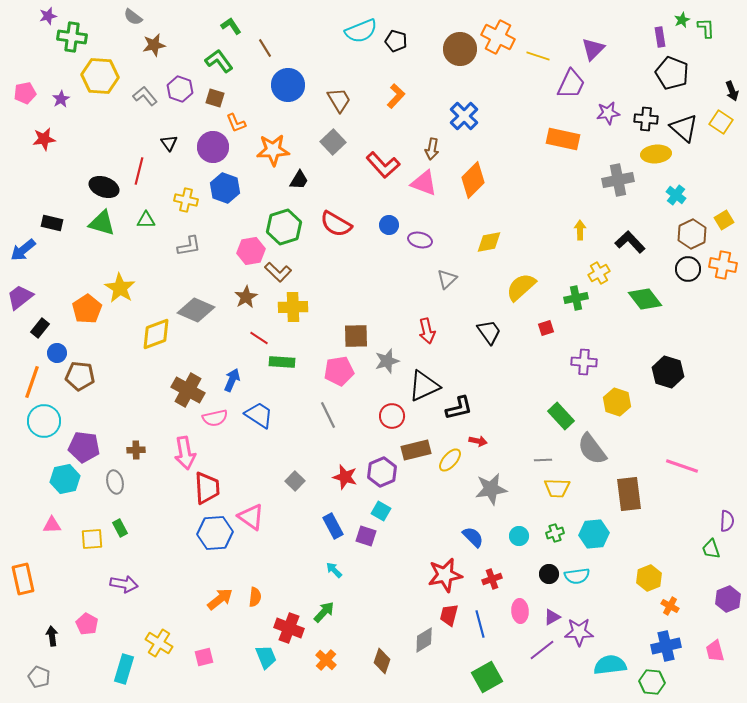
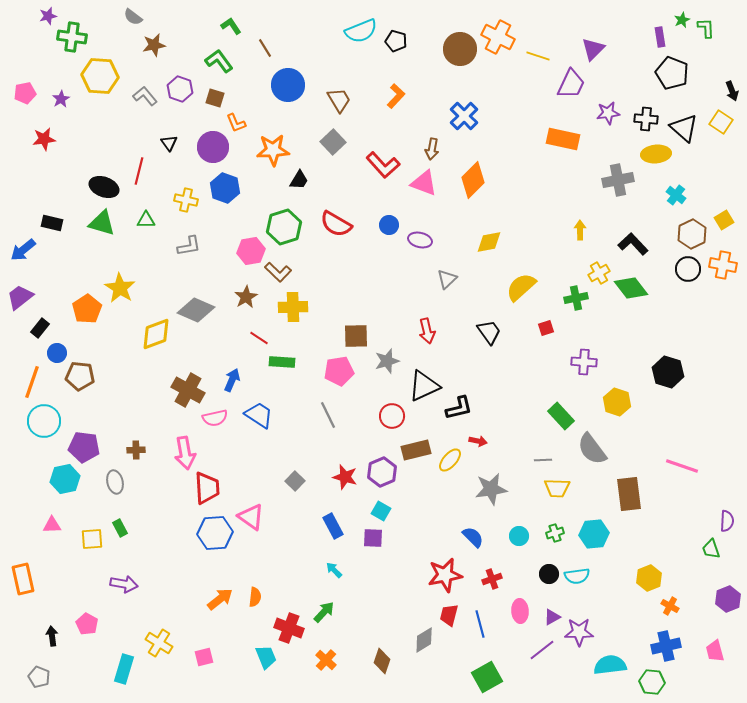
black L-shape at (630, 242): moved 3 px right, 2 px down
green diamond at (645, 299): moved 14 px left, 11 px up
purple square at (366, 536): moved 7 px right, 2 px down; rotated 15 degrees counterclockwise
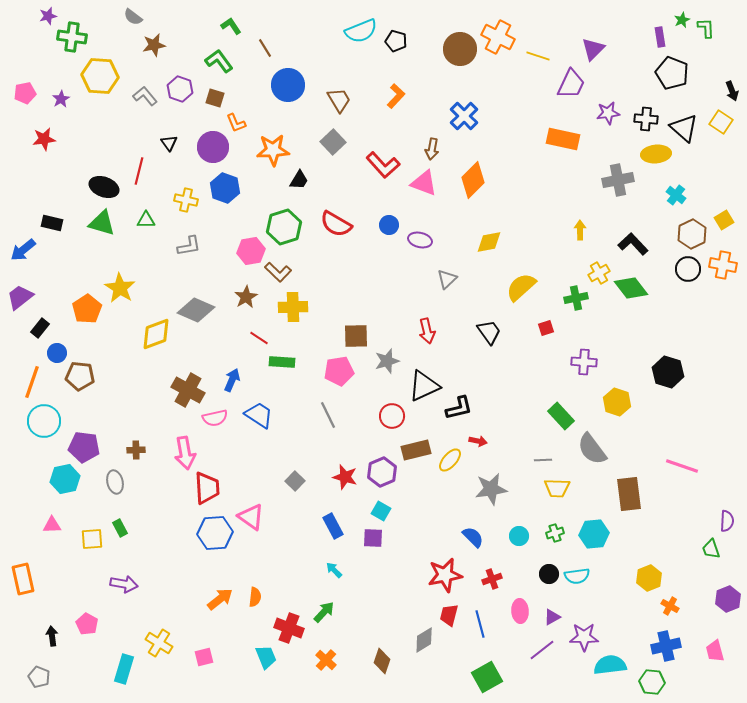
purple star at (579, 632): moved 5 px right, 5 px down
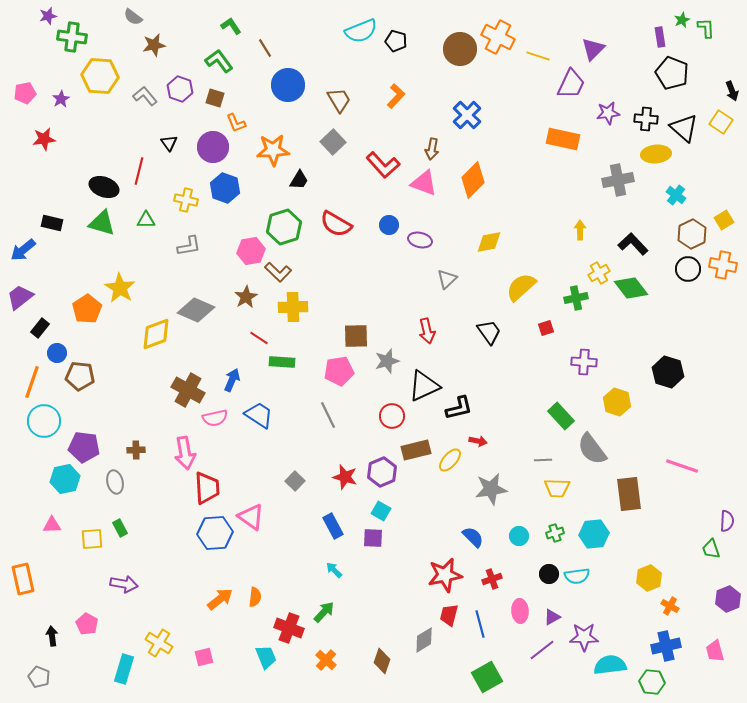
blue cross at (464, 116): moved 3 px right, 1 px up
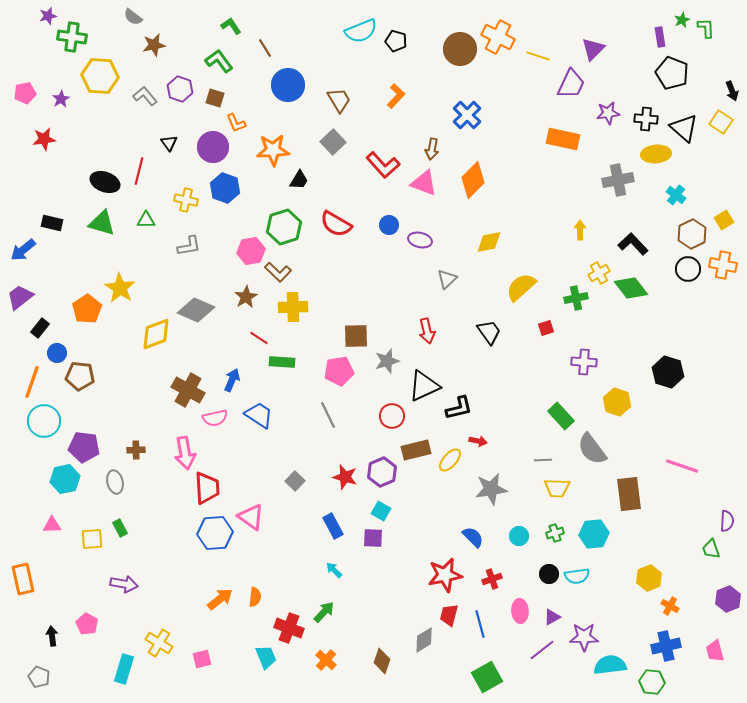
black ellipse at (104, 187): moved 1 px right, 5 px up
pink square at (204, 657): moved 2 px left, 2 px down
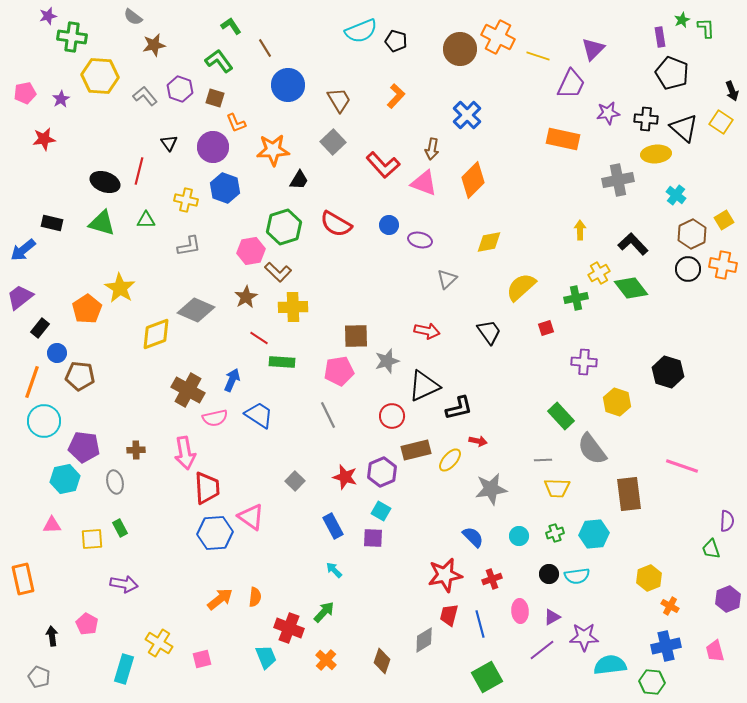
red arrow at (427, 331): rotated 65 degrees counterclockwise
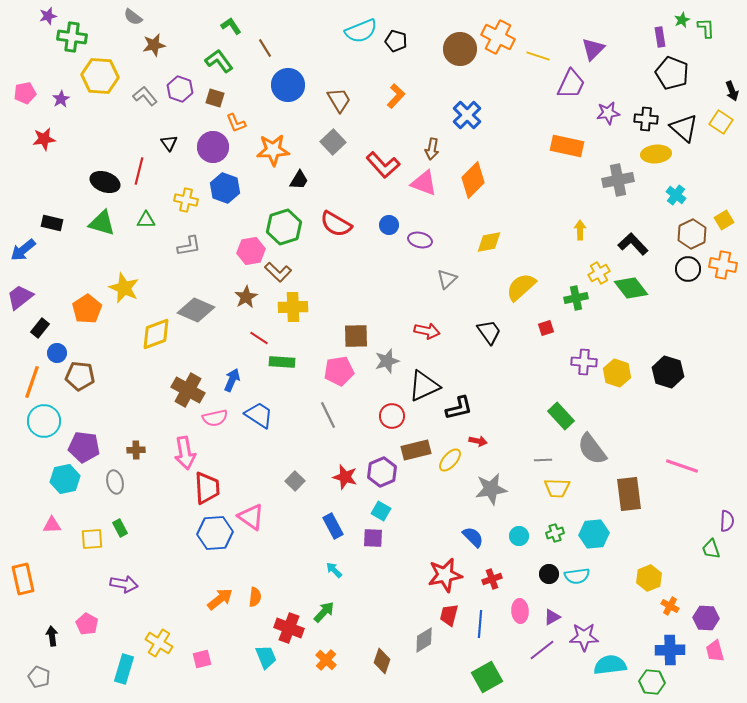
orange rectangle at (563, 139): moved 4 px right, 7 px down
yellow star at (120, 288): moved 4 px right; rotated 8 degrees counterclockwise
yellow hexagon at (617, 402): moved 29 px up
purple hexagon at (728, 599): moved 22 px left, 19 px down; rotated 25 degrees clockwise
blue line at (480, 624): rotated 20 degrees clockwise
blue cross at (666, 646): moved 4 px right, 4 px down; rotated 12 degrees clockwise
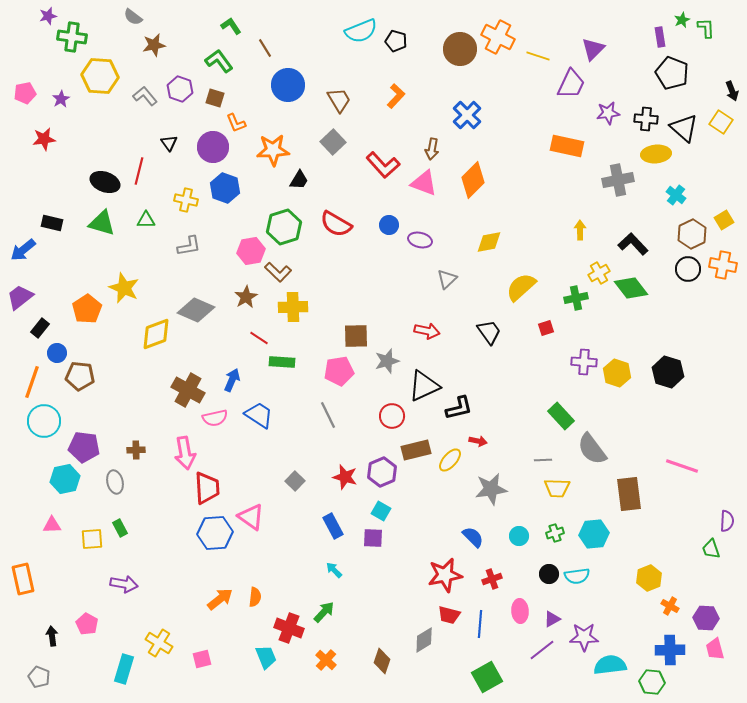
red trapezoid at (449, 615): rotated 90 degrees counterclockwise
purple triangle at (552, 617): moved 2 px down
pink trapezoid at (715, 651): moved 2 px up
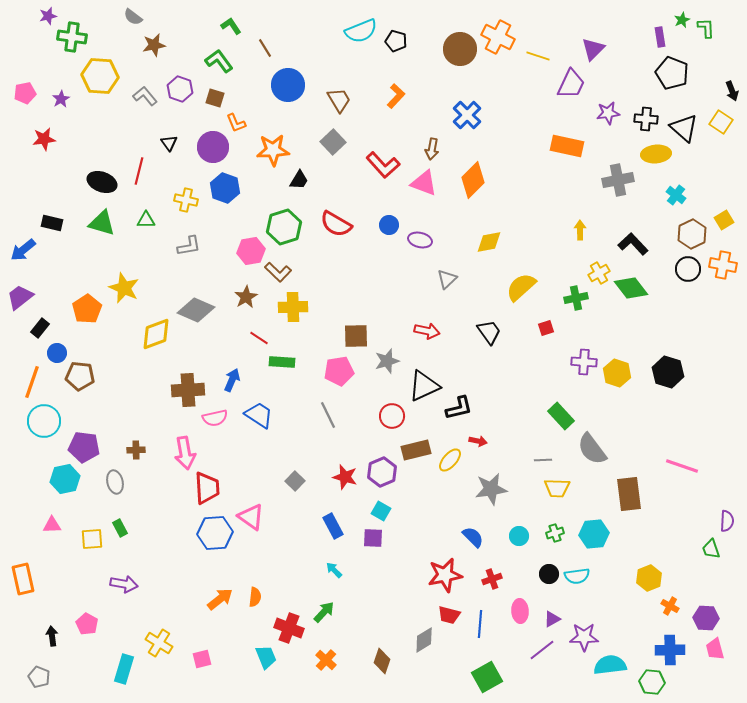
black ellipse at (105, 182): moved 3 px left
brown cross at (188, 390): rotated 32 degrees counterclockwise
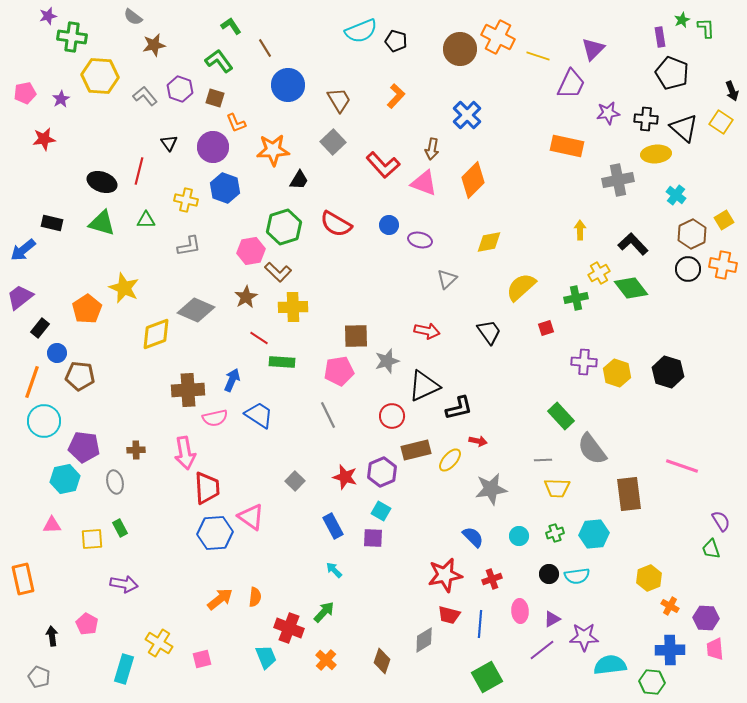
purple semicircle at (727, 521): moved 6 px left; rotated 35 degrees counterclockwise
pink trapezoid at (715, 649): rotated 10 degrees clockwise
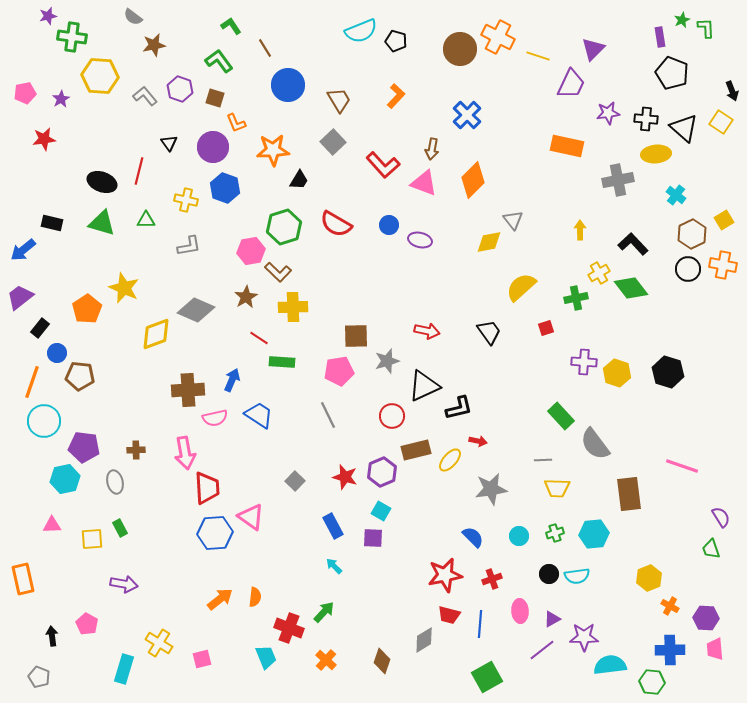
gray triangle at (447, 279): moved 66 px right, 59 px up; rotated 25 degrees counterclockwise
gray semicircle at (592, 449): moved 3 px right, 5 px up
purple semicircle at (721, 521): moved 4 px up
cyan arrow at (334, 570): moved 4 px up
